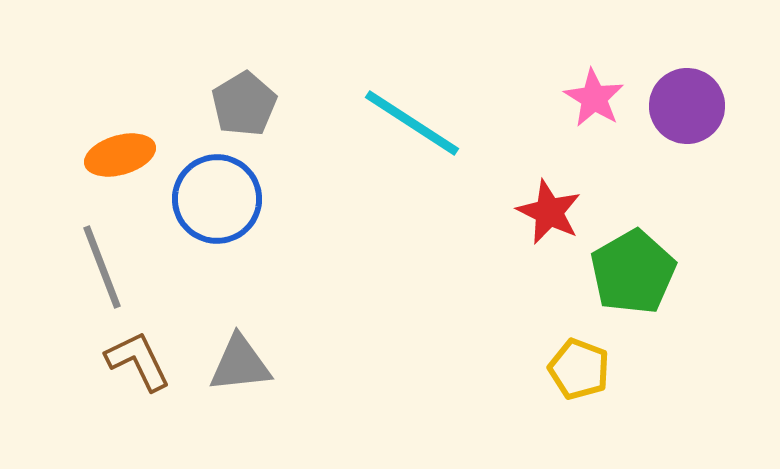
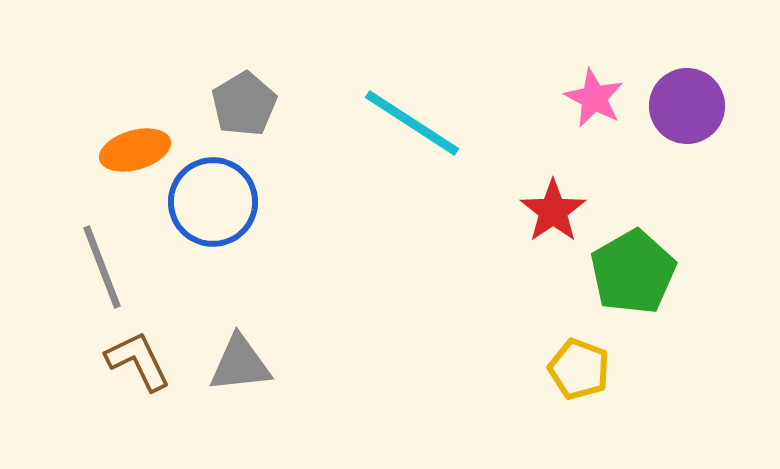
pink star: rotated 4 degrees counterclockwise
orange ellipse: moved 15 px right, 5 px up
blue circle: moved 4 px left, 3 px down
red star: moved 4 px right, 1 px up; rotated 12 degrees clockwise
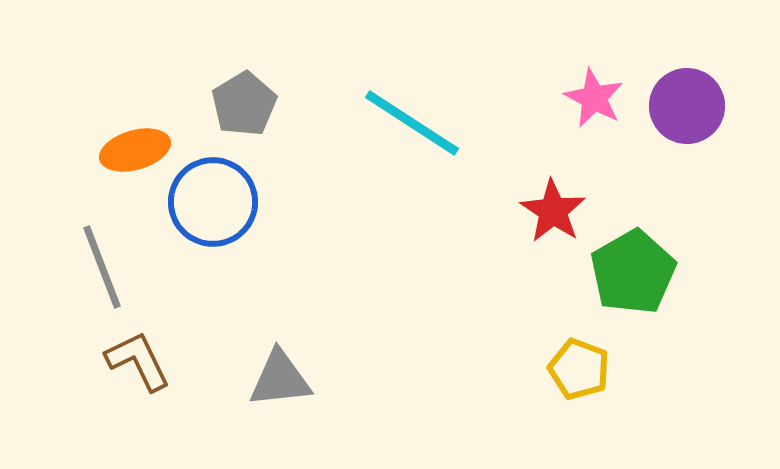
red star: rotated 4 degrees counterclockwise
gray triangle: moved 40 px right, 15 px down
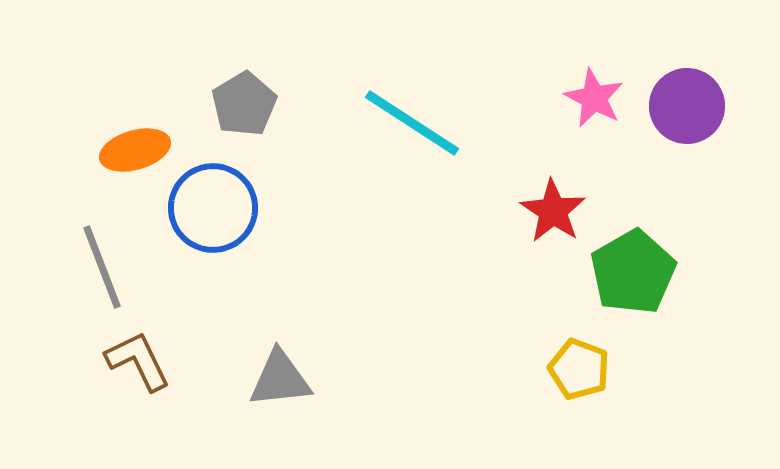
blue circle: moved 6 px down
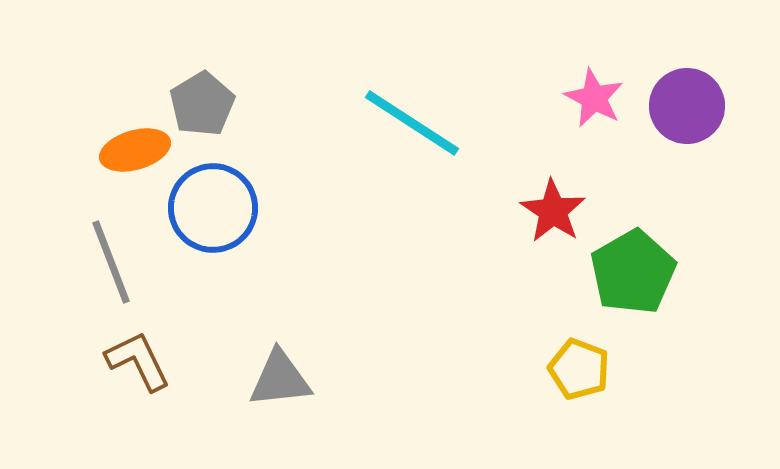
gray pentagon: moved 42 px left
gray line: moved 9 px right, 5 px up
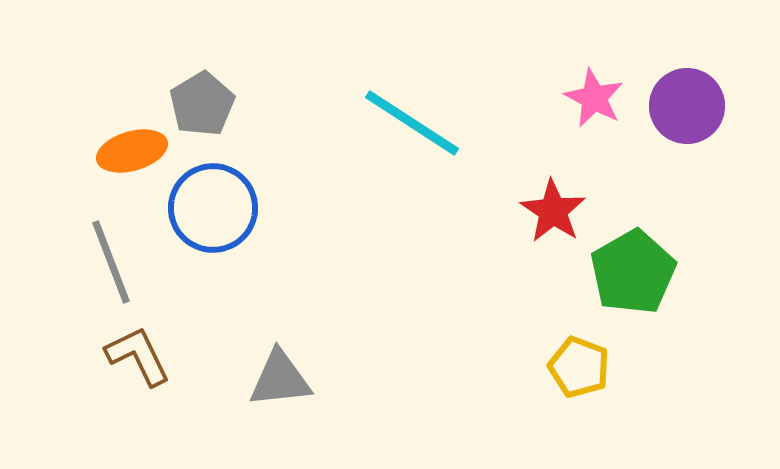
orange ellipse: moved 3 px left, 1 px down
brown L-shape: moved 5 px up
yellow pentagon: moved 2 px up
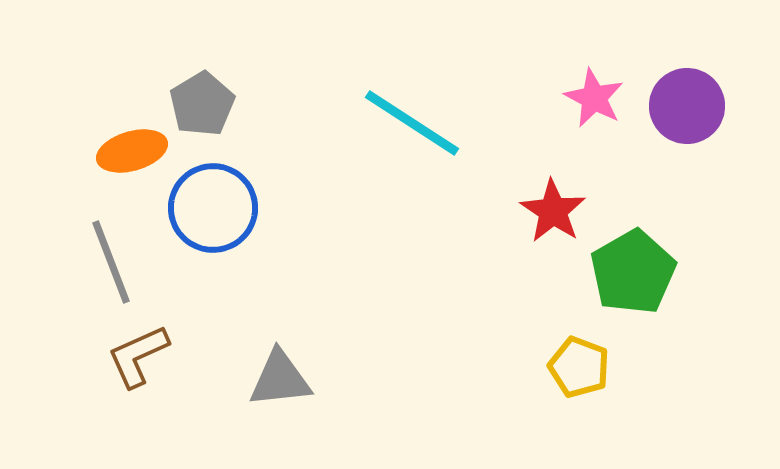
brown L-shape: rotated 88 degrees counterclockwise
